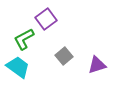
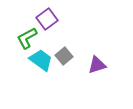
purple square: moved 1 px right
green L-shape: moved 3 px right, 1 px up
cyan trapezoid: moved 23 px right, 7 px up
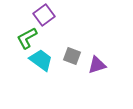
purple square: moved 3 px left, 4 px up
gray square: moved 8 px right; rotated 30 degrees counterclockwise
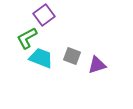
cyan trapezoid: moved 2 px up; rotated 15 degrees counterclockwise
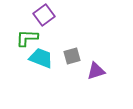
green L-shape: rotated 30 degrees clockwise
gray square: rotated 36 degrees counterclockwise
purple triangle: moved 1 px left, 6 px down
